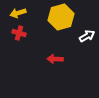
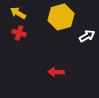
yellow arrow: rotated 49 degrees clockwise
red arrow: moved 1 px right, 13 px down
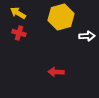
white arrow: rotated 28 degrees clockwise
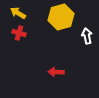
white arrow: rotated 98 degrees counterclockwise
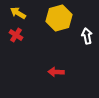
yellow hexagon: moved 2 px left, 1 px down
red cross: moved 3 px left, 2 px down; rotated 16 degrees clockwise
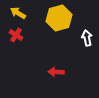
white arrow: moved 2 px down
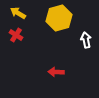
white arrow: moved 1 px left, 2 px down
